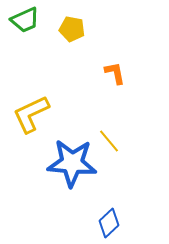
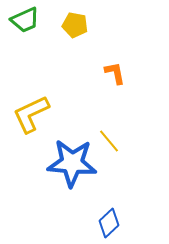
yellow pentagon: moved 3 px right, 4 px up
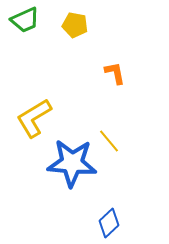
yellow L-shape: moved 3 px right, 4 px down; rotated 6 degrees counterclockwise
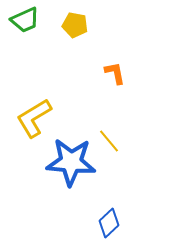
blue star: moved 1 px left, 1 px up
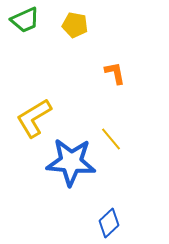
yellow line: moved 2 px right, 2 px up
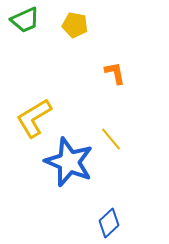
blue star: moved 2 px left; rotated 18 degrees clockwise
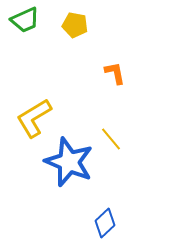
blue diamond: moved 4 px left
